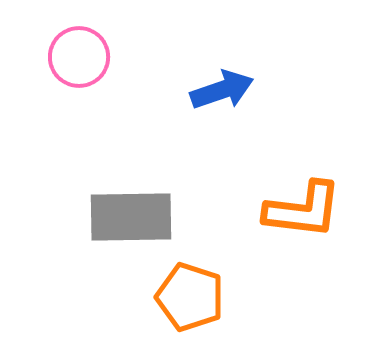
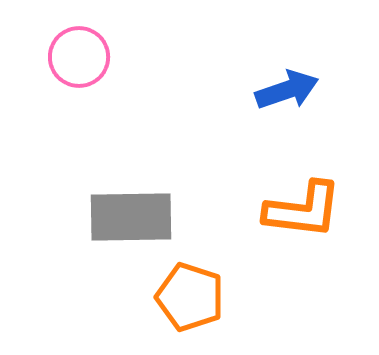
blue arrow: moved 65 px right
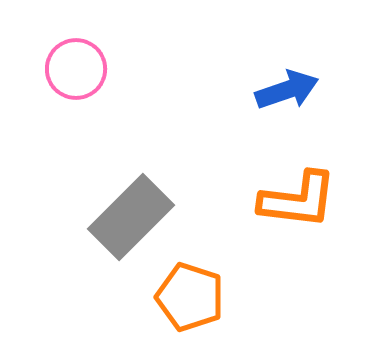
pink circle: moved 3 px left, 12 px down
orange L-shape: moved 5 px left, 10 px up
gray rectangle: rotated 44 degrees counterclockwise
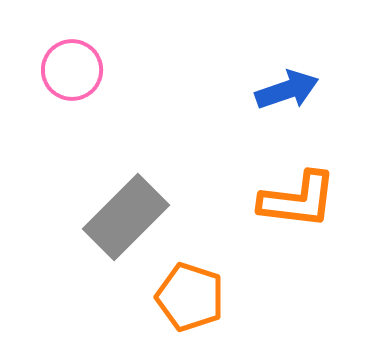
pink circle: moved 4 px left, 1 px down
gray rectangle: moved 5 px left
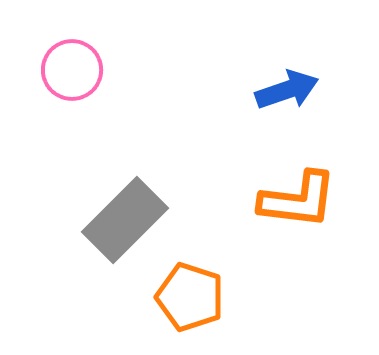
gray rectangle: moved 1 px left, 3 px down
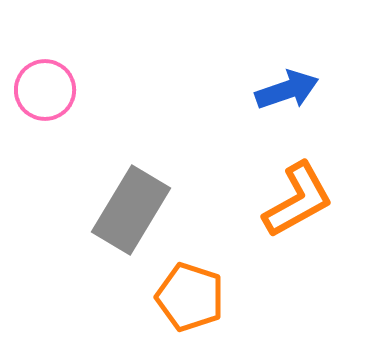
pink circle: moved 27 px left, 20 px down
orange L-shape: rotated 36 degrees counterclockwise
gray rectangle: moved 6 px right, 10 px up; rotated 14 degrees counterclockwise
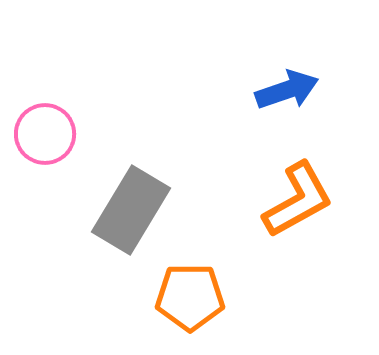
pink circle: moved 44 px down
orange pentagon: rotated 18 degrees counterclockwise
